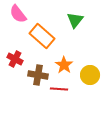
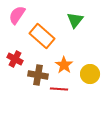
pink semicircle: moved 1 px left, 1 px down; rotated 72 degrees clockwise
yellow circle: moved 1 px up
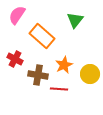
orange star: rotated 12 degrees clockwise
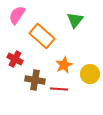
brown cross: moved 3 px left, 5 px down
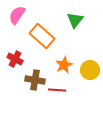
yellow circle: moved 4 px up
red line: moved 2 px left, 1 px down
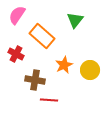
red cross: moved 1 px right, 5 px up
red line: moved 8 px left, 10 px down
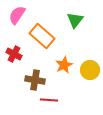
red cross: moved 2 px left
